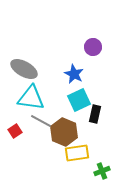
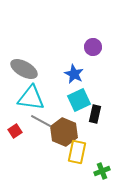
yellow rectangle: moved 1 px up; rotated 70 degrees counterclockwise
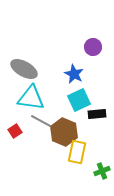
black rectangle: moved 2 px right; rotated 72 degrees clockwise
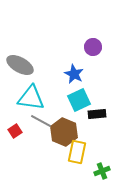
gray ellipse: moved 4 px left, 4 px up
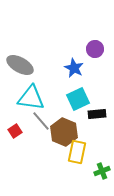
purple circle: moved 2 px right, 2 px down
blue star: moved 6 px up
cyan square: moved 1 px left, 1 px up
gray line: rotated 20 degrees clockwise
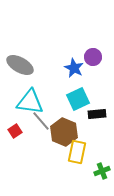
purple circle: moved 2 px left, 8 px down
cyan triangle: moved 1 px left, 4 px down
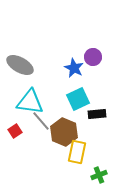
green cross: moved 3 px left, 4 px down
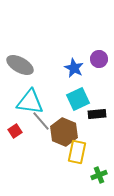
purple circle: moved 6 px right, 2 px down
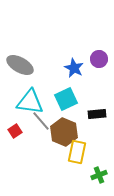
cyan square: moved 12 px left
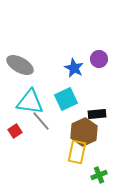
brown hexagon: moved 20 px right; rotated 12 degrees clockwise
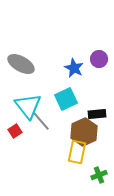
gray ellipse: moved 1 px right, 1 px up
cyan triangle: moved 2 px left, 4 px down; rotated 44 degrees clockwise
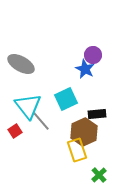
purple circle: moved 6 px left, 4 px up
blue star: moved 11 px right, 1 px down
yellow rectangle: moved 2 px up; rotated 30 degrees counterclockwise
green cross: rotated 21 degrees counterclockwise
